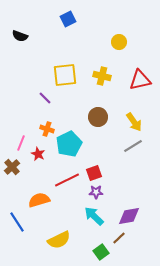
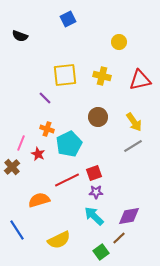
blue line: moved 8 px down
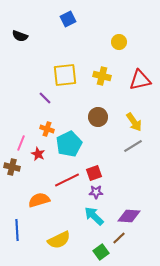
brown cross: rotated 35 degrees counterclockwise
purple diamond: rotated 15 degrees clockwise
blue line: rotated 30 degrees clockwise
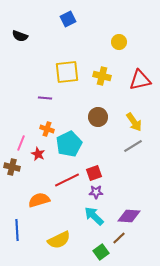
yellow square: moved 2 px right, 3 px up
purple line: rotated 40 degrees counterclockwise
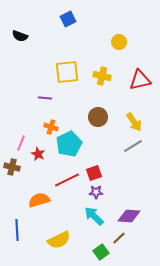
orange cross: moved 4 px right, 2 px up
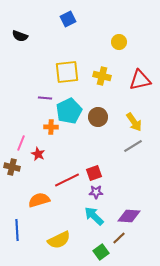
orange cross: rotated 16 degrees counterclockwise
cyan pentagon: moved 33 px up
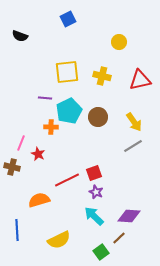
purple star: rotated 24 degrees clockwise
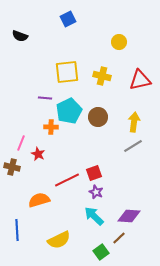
yellow arrow: rotated 138 degrees counterclockwise
